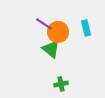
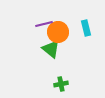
purple line: rotated 48 degrees counterclockwise
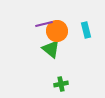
cyan rectangle: moved 2 px down
orange circle: moved 1 px left, 1 px up
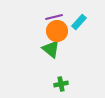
purple line: moved 10 px right, 7 px up
cyan rectangle: moved 7 px left, 8 px up; rotated 56 degrees clockwise
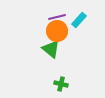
purple line: moved 3 px right
cyan rectangle: moved 2 px up
green cross: rotated 24 degrees clockwise
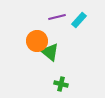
orange circle: moved 20 px left, 10 px down
green triangle: moved 1 px left, 3 px down
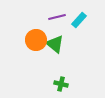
orange circle: moved 1 px left, 1 px up
green triangle: moved 5 px right, 8 px up
